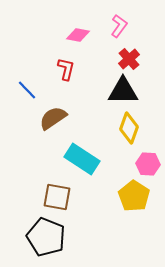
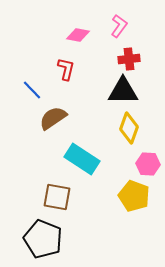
red cross: rotated 35 degrees clockwise
blue line: moved 5 px right
yellow pentagon: rotated 12 degrees counterclockwise
black pentagon: moved 3 px left, 2 px down
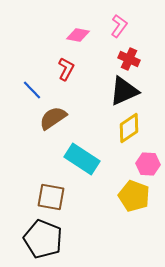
red cross: rotated 30 degrees clockwise
red L-shape: rotated 15 degrees clockwise
black triangle: moved 1 px right; rotated 24 degrees counterclockwise
yellow diamond: rotated 36 degrees clockwise
brown square: moved 6 px left
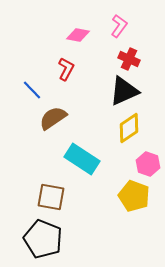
pink hexagon: rotated 15 degrees clockwise
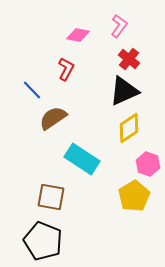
red cross: rotated 15 degrees clockwise
yellow pentagon: rotated 20 degrees clockwise
black pentagon: moved 2 px down
